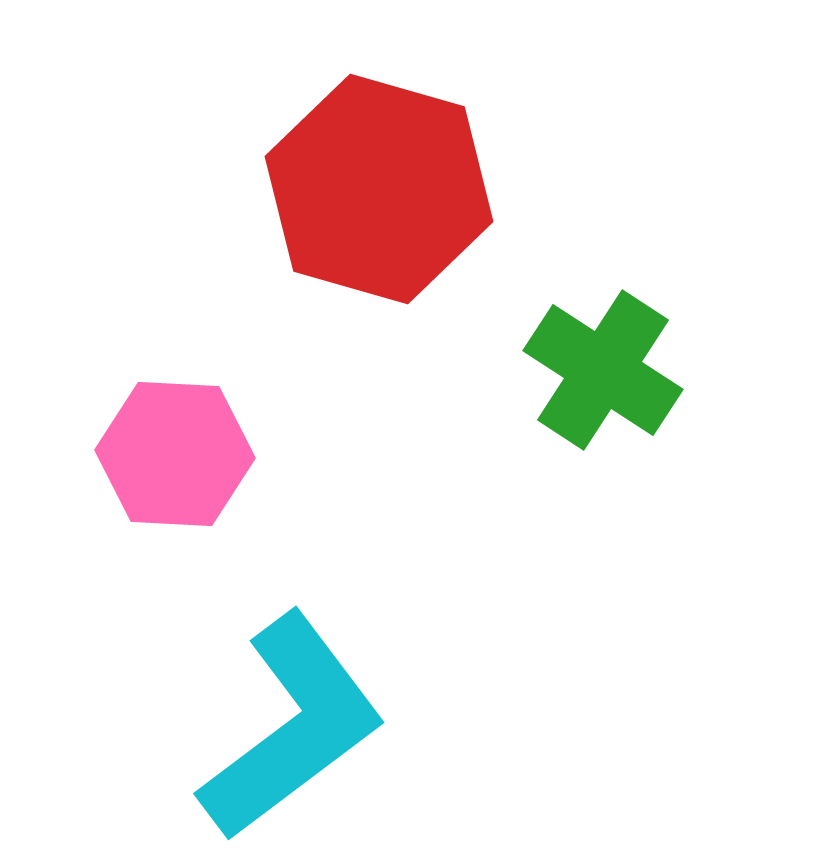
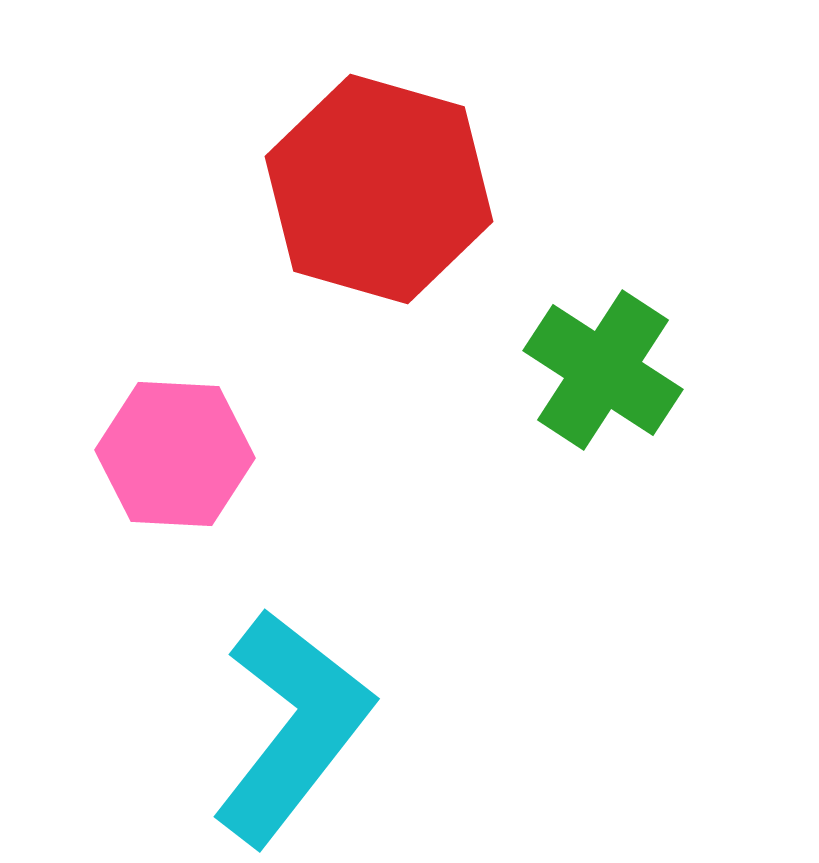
cyan L-shape: rotated 15 degrees counterclockwise
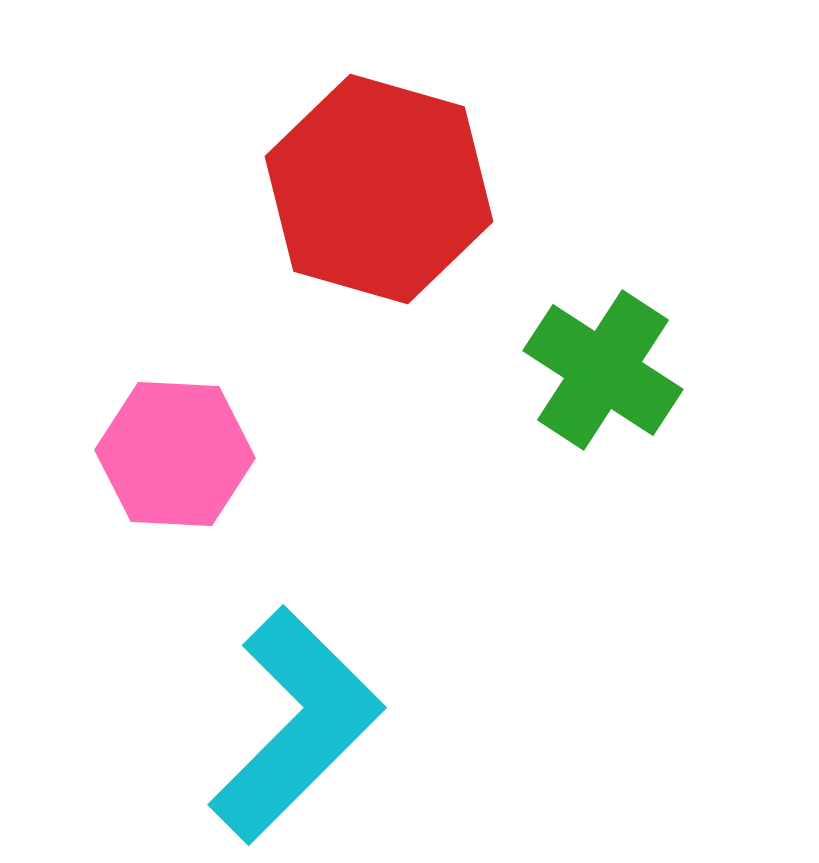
cyan L-shape: moved 4 px right, 2 px up; rotated 7 degrees clockwise
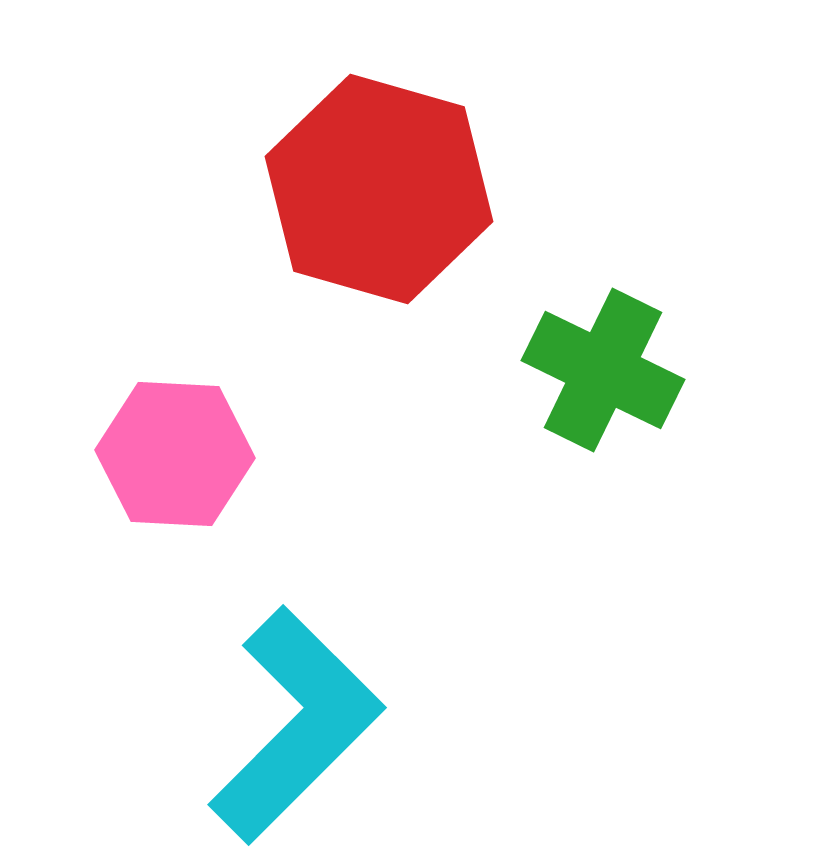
green cross: rotated 7 degrees counterclockwise
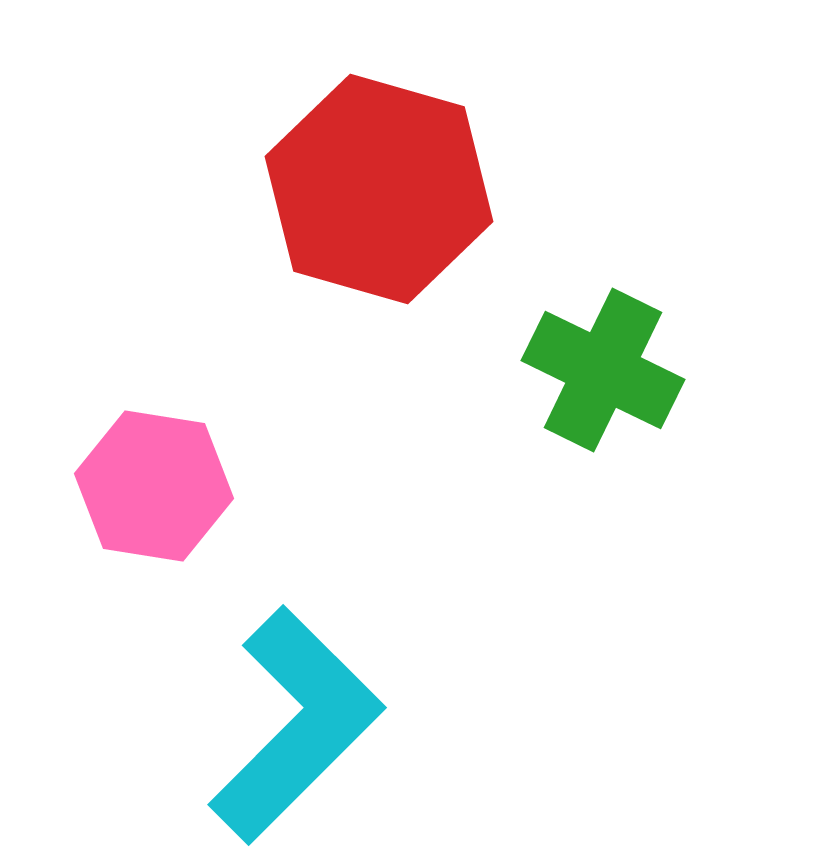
pink hexagon: moved 21 px left, 32 px down; rotated 6 degrees clockwise
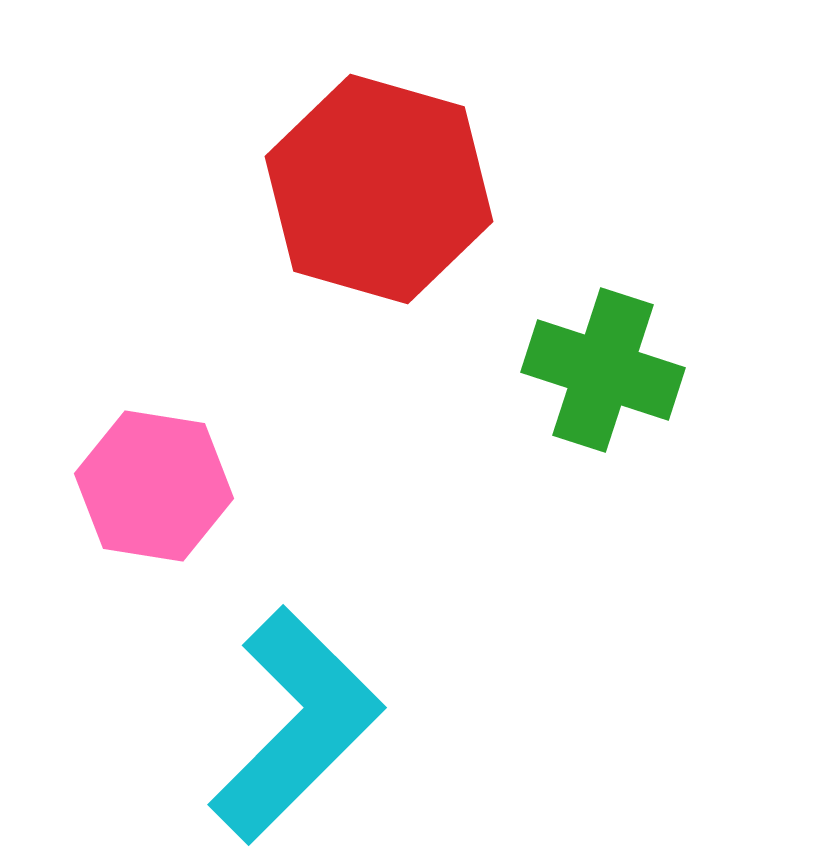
green cross: rotated 8 degrees counterclockwise
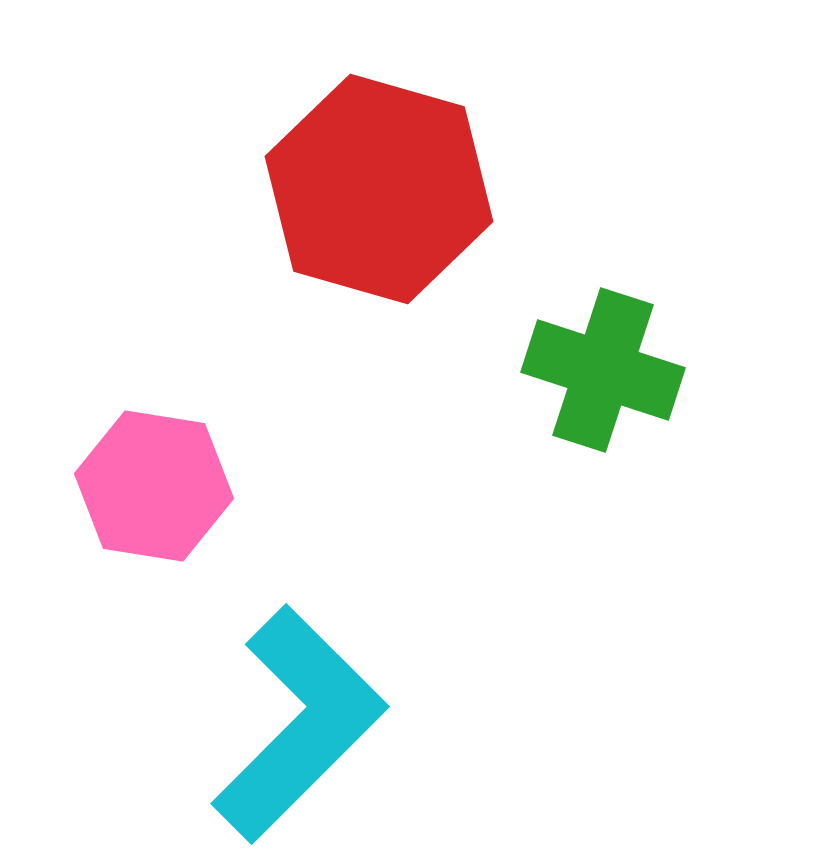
cyan L-shape: moved 3 px right, 1 px up
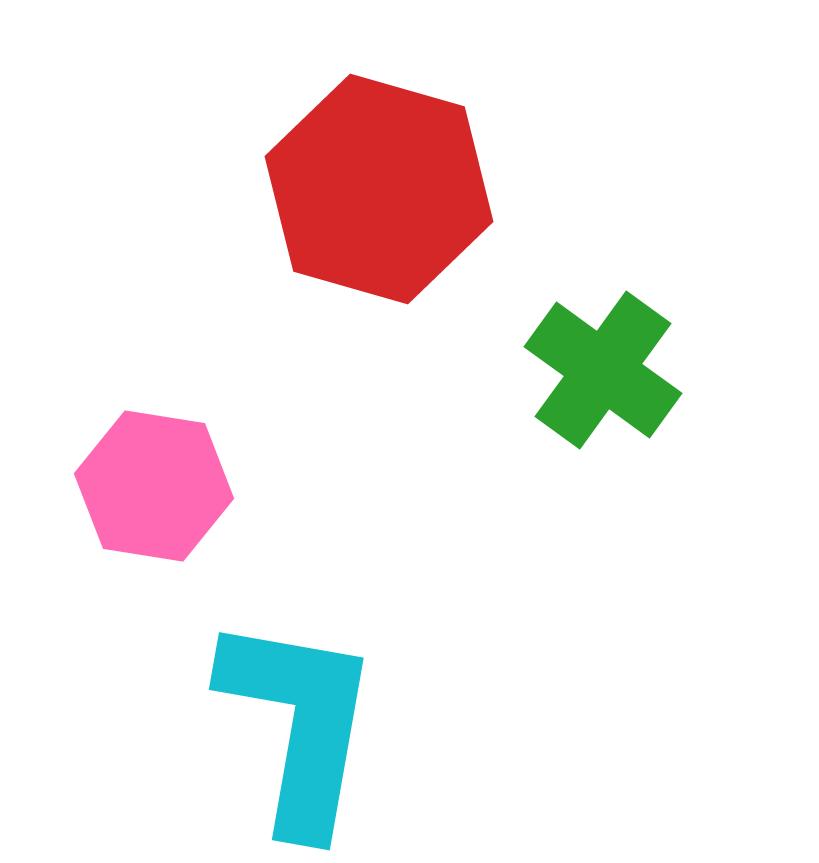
green cross: rotated 18 degrees clockwise
cyan L-shape: rotated 35 degrees counterclockwise
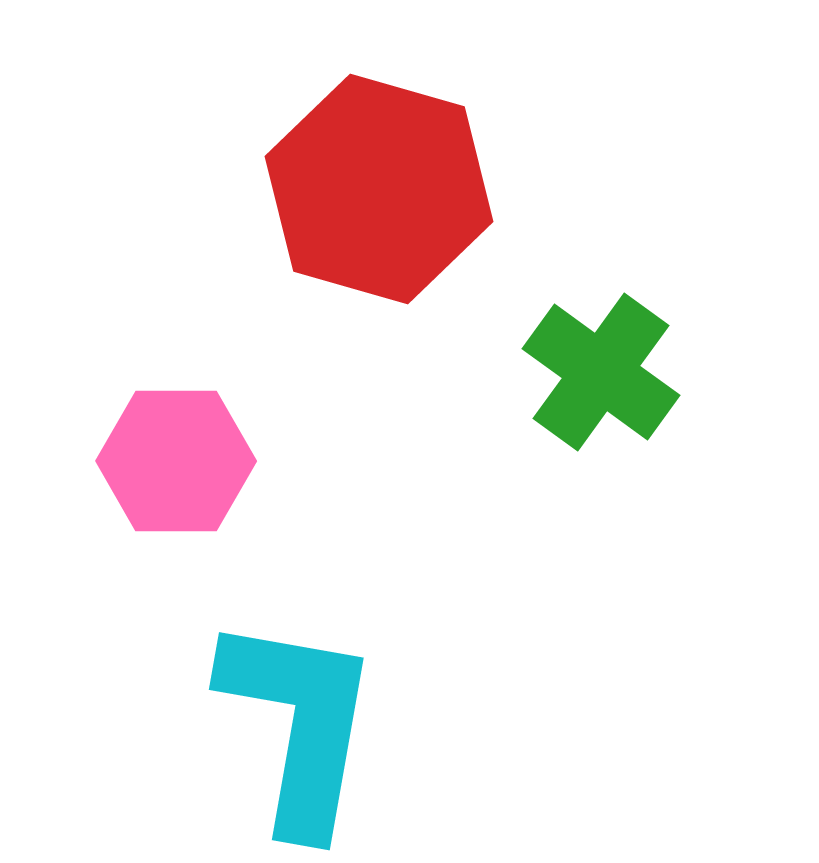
green cross: moved 2 px left, 2 px down
pink hexagon: moved 22 px right, 25 px up; rotated 9 degrees counterclockwise
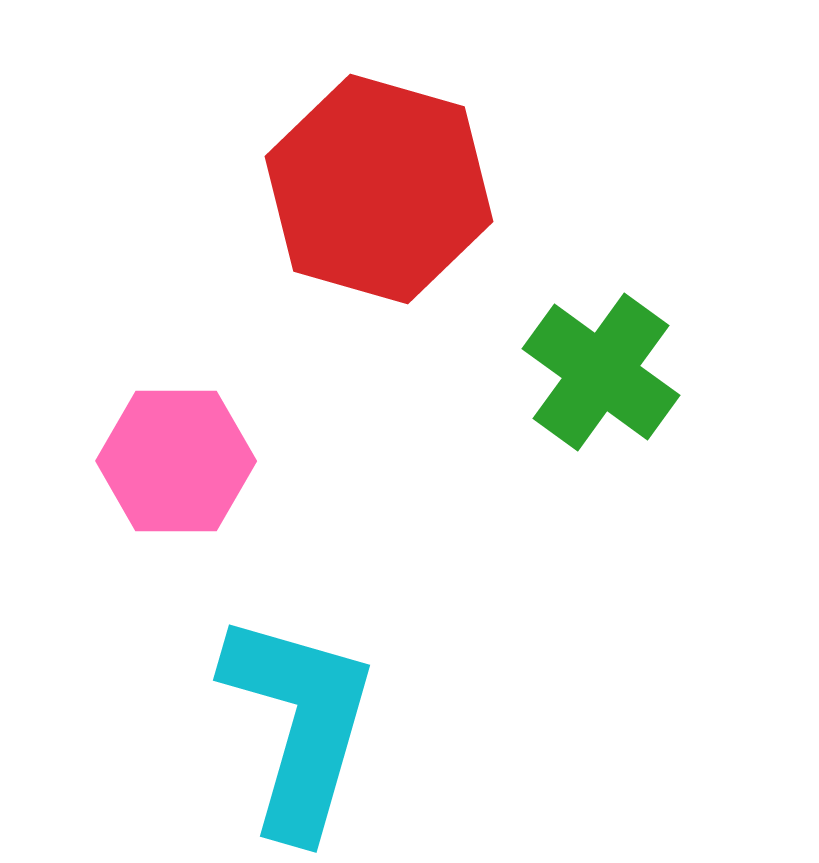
cyan L-shape: rotated 6 degrees clockwise
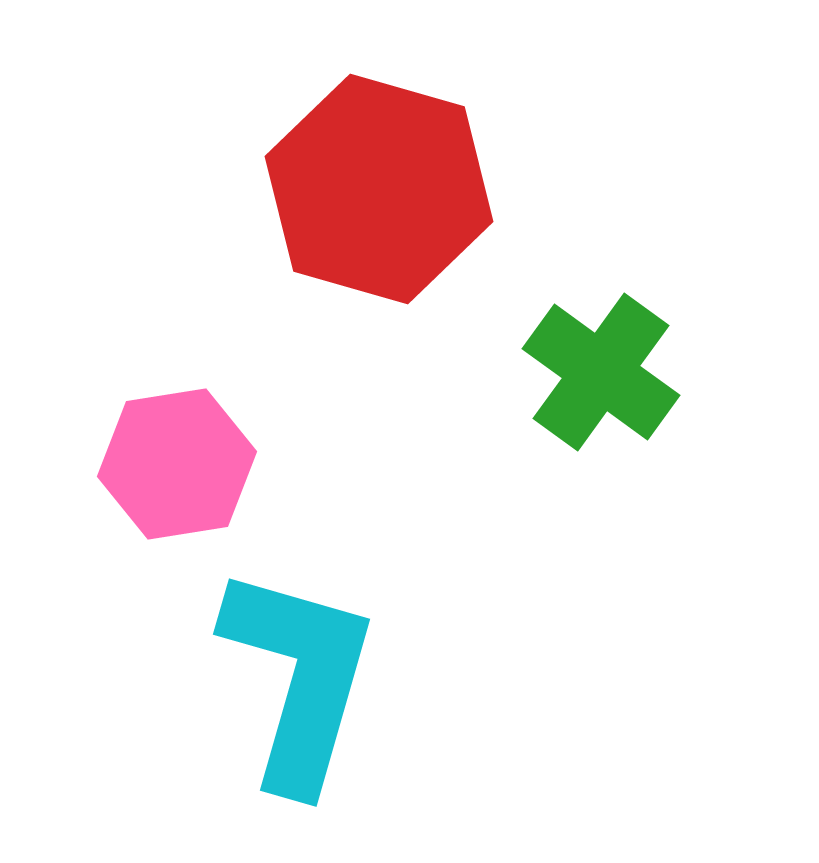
pink hexagon: moved 1 px right, 3 px down; rotated 9 degrees counterclockwise
cyan L-shape: moved 46 px up
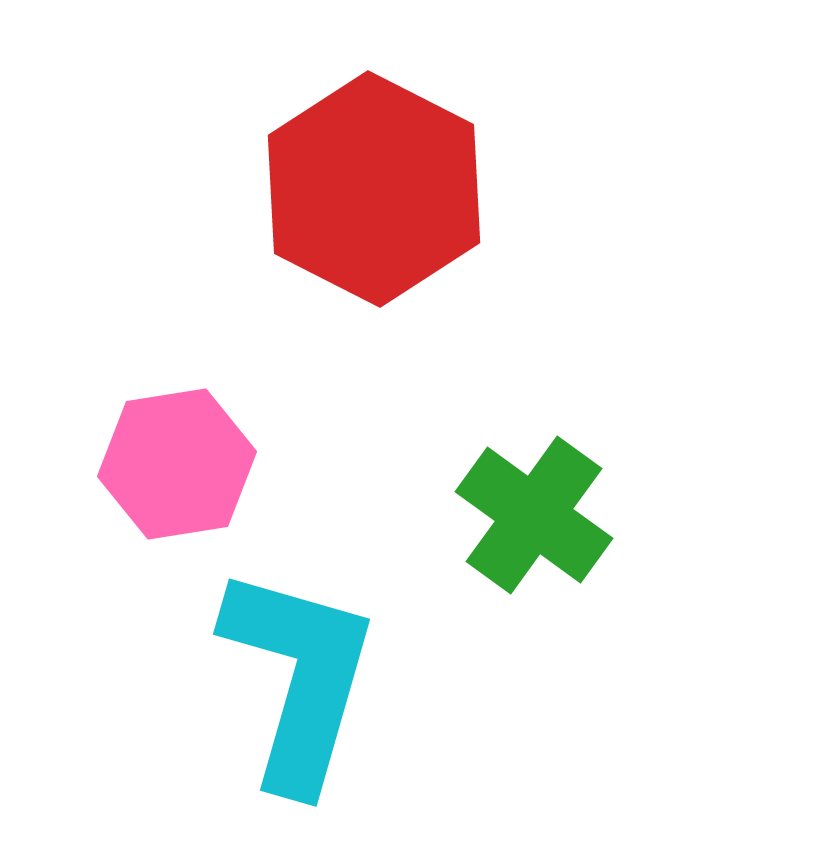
red hexagon: moved 5 px left; rotated 11 degrees clockwise
green cross: moved 67 px left, 143 px down
